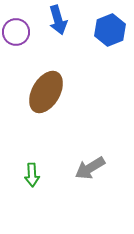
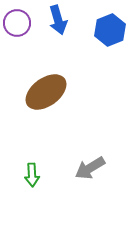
purple circle: moved 1 px right, 9 px up
brown ellipse: rotated 24 degrees clockwise
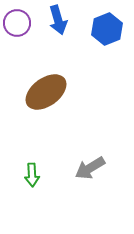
blue hexagon: moved 3 px left, 1 px up
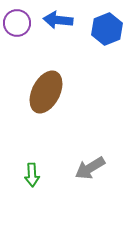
blue arrow: rotated 112 degrees clockwise
brown ellipse: rotated 27 degrees counterclockwise
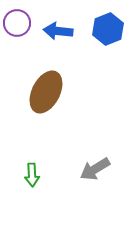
blue arrow: moved 11 px down
blue hexagon: moved 1 px right
gray arrow: moved 5 px right, 1 px down
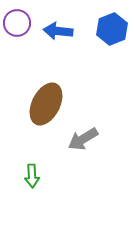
blue hexagon: moved 4 px right
brown ellipse: moved 12 px down
gray arrow: moved 12 px left, 30 px up
green arrow: moved 1 px down
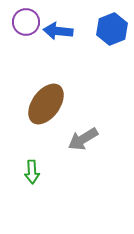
purple circle: moved 9 px right, 1 px up
brown ellipse: rotated 9 degrees clockwise
green arrow: moved 4 px up
